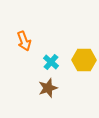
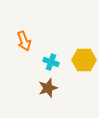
cyan cross: rotated 21 degrees counterclockwise
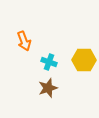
cyan cross: moved 2 px left
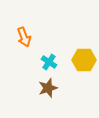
orange arrow: moved 4 px up
cyan cross: rotated 14 degrees clockwise
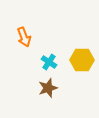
yellow hexagon: moved 2 px left
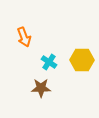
brown star: moved 7 px left; rotated 18 degrees clockwise
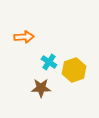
orange arrow: rotated 72 degrees counterclockwise
yellow hexagon: moved 8 px left, 10 px down; rotated 20 degrees counterclockwise
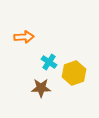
yellow hexagon: moved 3 px down
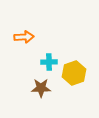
cyan cross: rotated 35 degrees counterclockwise
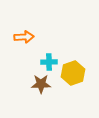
yellow hexagon: moved 1 px left
brown star: moved 4 px up
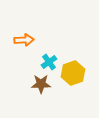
orange arrow: moved 3 px down
cyan cross: rotated 35 degrees counterclockwise
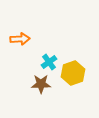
orange arrow: moved 4 px left, 1 px up
